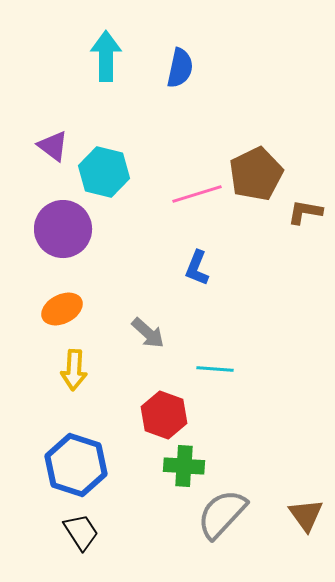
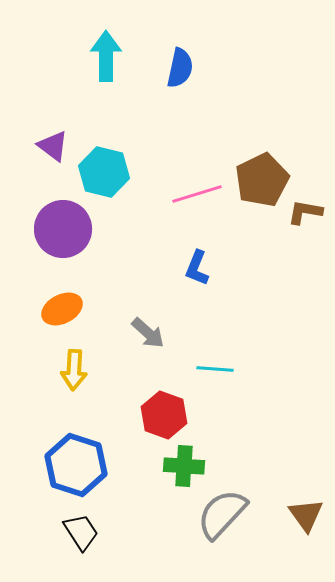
brown pentagon: moved 6 px right, 6 px down
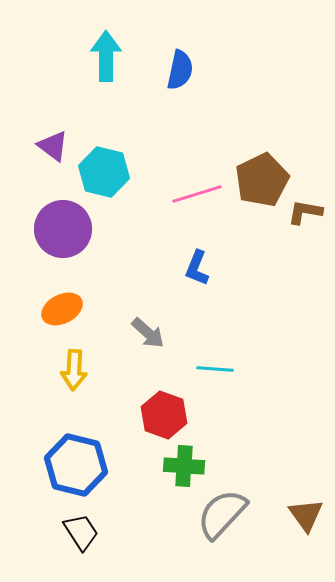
blue semicircle: moved 2 px down
blue hexagon: rotated 4 degrees counterclockwise
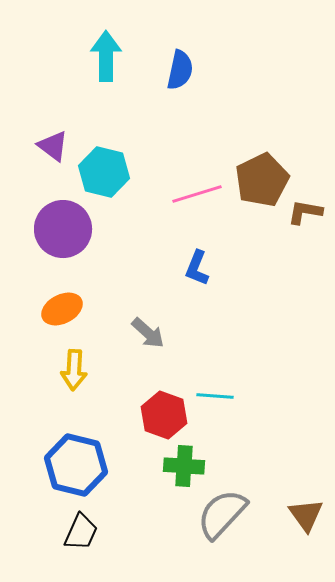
cyan line: moved 27 px down
black trapezoid: rotated 57 degrees clockwise
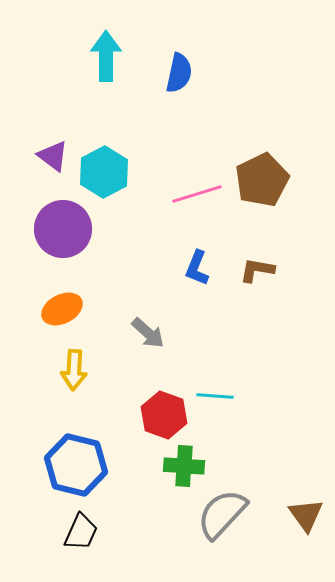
blue semicircle: moved 1 px left, 3 px down
purple triangle: moved 10 px down
cyan hexagon: rotated 18 degrees clockwise
brown L-shape: moved 48 px left, 58 px down
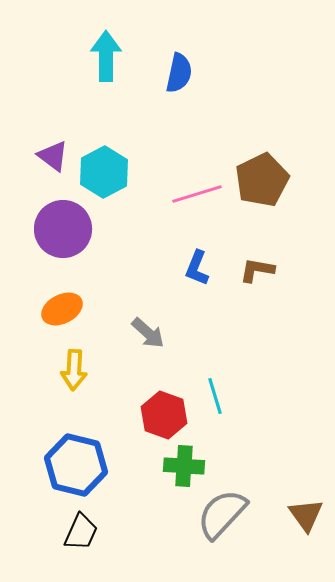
cyan line: rotated 69 degrees clockwise
